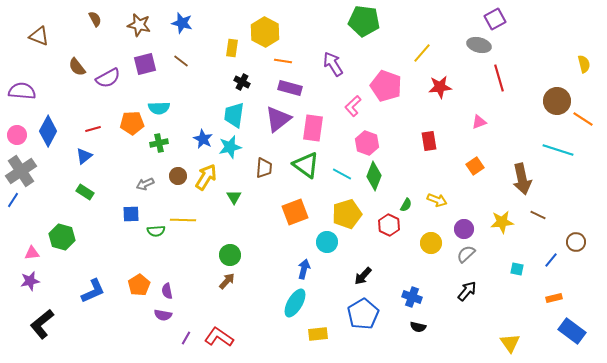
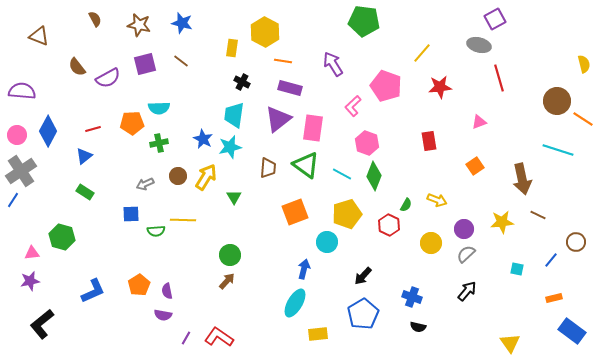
brown trapezoid at (264, 168): moved 4 px right
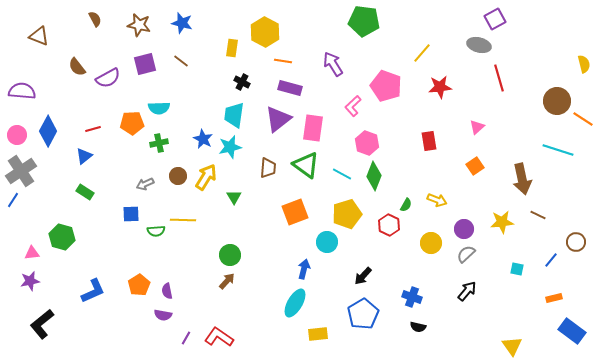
pink triangle at (479, 122): moved 2 px left, 5 px down; rotated 21 degrees counterclockwise
yellow triangle at (510, 343): moved 2 px right, 3 px down
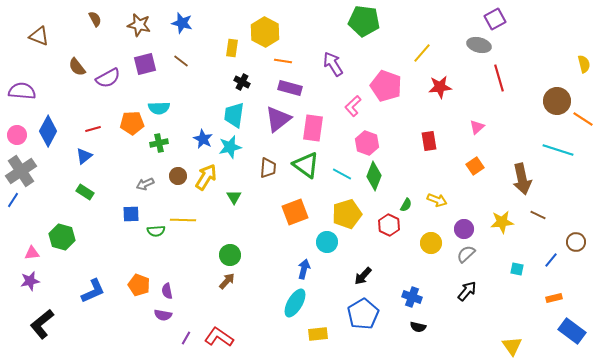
orange pentagon at (139, 285): rotated 20 degrees counterclockwise
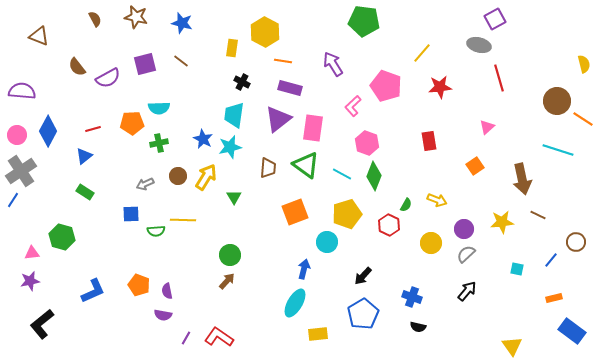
brown star at (139, 25): moved 3 px left, 8 px up
pink triangle at (477, 127): moved 10 px right
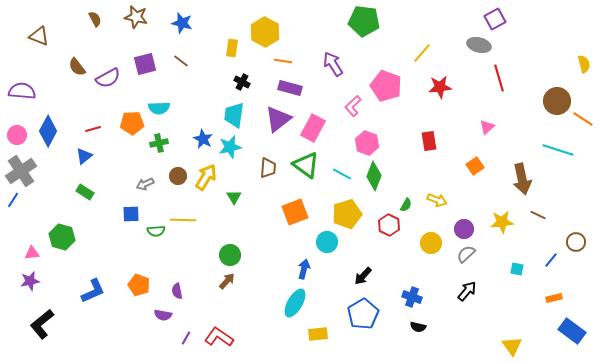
pink rectangle at (313, 128): rotated 20 degrees clockwise
purple semicircle at (167, 291): moved 10 px right
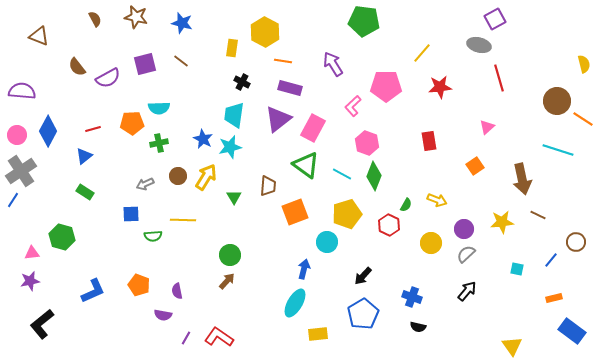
pink pentagon at (386, 86): rotated 20 degrees counterclockwise
brown trapezoid at (268, 168): moved 18 px down
green semicircle at (156, 231): moved 3 px left, 5 px down
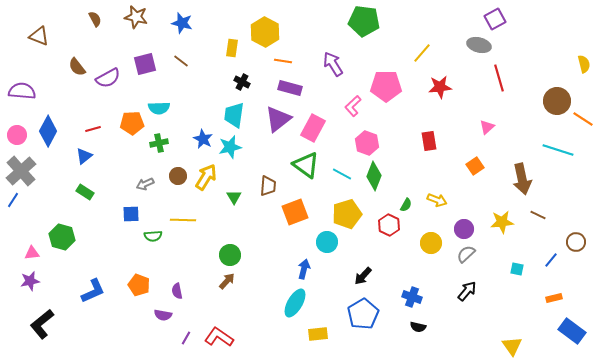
gray cross at (21, 171): rotated 8 degrees counterclockwise
